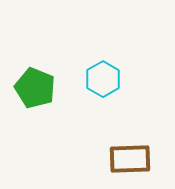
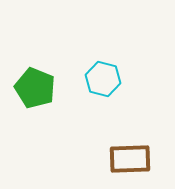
cyan hexagon: rotated 16 degrees counterclockwise
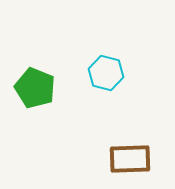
cyan hexagon: moved 3 px right, 6 px up
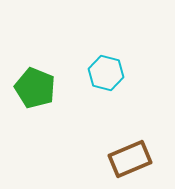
brown rectangle: rotated 21 degrees counterclockwise
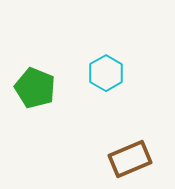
cyan hexagon: rotated 16 degrees clockwise
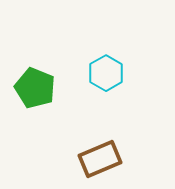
brown rectangle: moved 30 px left
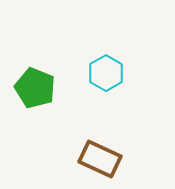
brown rectangle: rotated 48 degrees clockwise
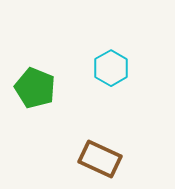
cyan hexagon: moved 5 px right, 5 px up
